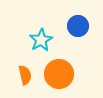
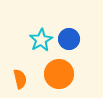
blue circle: moved 9 px left, 13 px down
orange semicircle: moved 5 px left, 4 px down
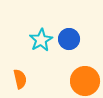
orange circle: moved 26 px right, 7 px down
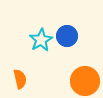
blue circle: moved 2 px left, 3 px up
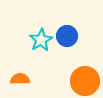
orange semicircle: rotated 78 degrees counterclockwise
